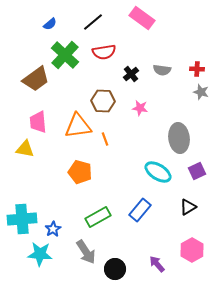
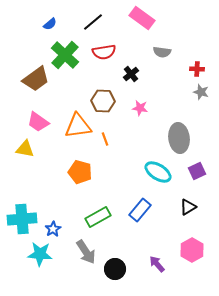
gray semicircle: moved 18 px up
pink trapezoid: rotated 50 degrees counterclockwise
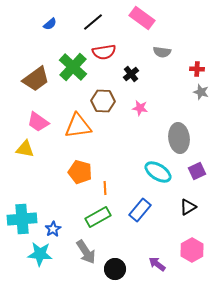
green cross: moved 8 px right, 12 px down
orange line: moved 49 px down; rotated 16 degrees clockwise
purple arrow: rotated 12 degrees counterclockwise
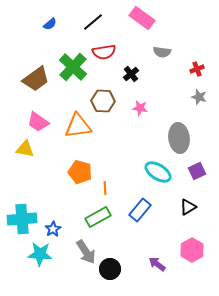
red cross: rotated 24 degrees counterclockwise
gray star: moved 2 px left, 5 px down
black circle: moved 5 px left
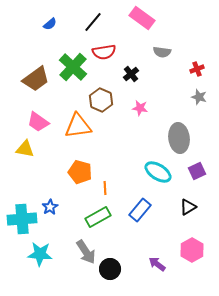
black line: rotated 10 degrees counterclockwise
brown hexagon: moved 2 px left, 1 px up; rotated 20 degrees clockwise
blue star: moved 3 px left, 22 px up
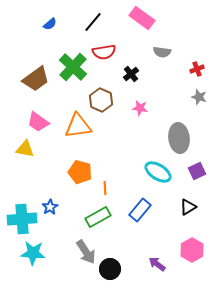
cyan star: moved 7 px left, 1 px up
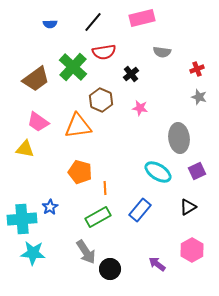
pink rectangle: rotated 50 degrees counterclockwise
blue semicircle: rotated 40 degrees clockwise
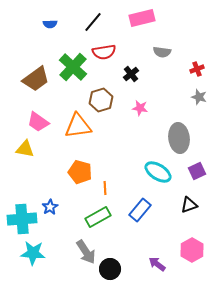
brown hexagon: rotated 20 degrees clockwise
black triangle: moved 1 px right, 2 px up; rotated 12 degrees clockwise
